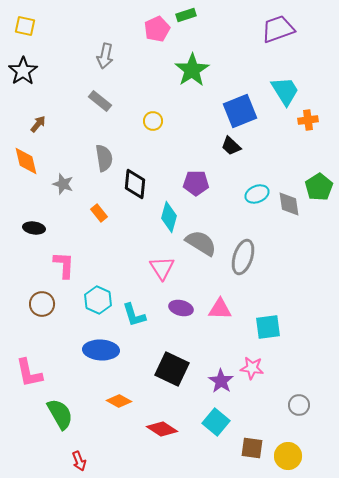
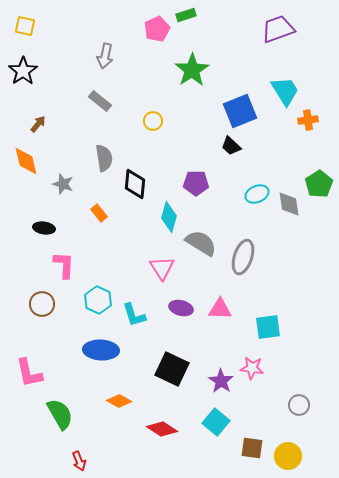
green pentagon at (319, 187): moved 3 px up
black ellipse at (34, 228): moved 10 px right
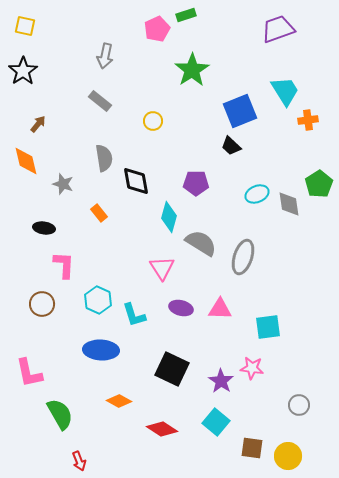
black diamond at (135, 184): moved 1 px right, 3 px up; rotated 16 degrees counterclockwise
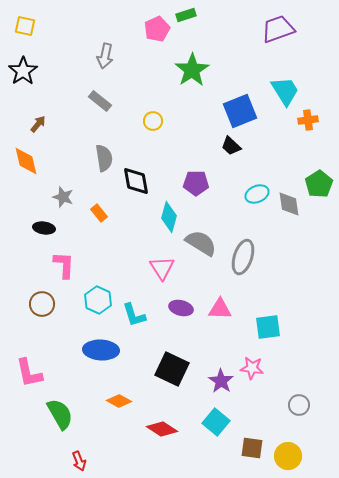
gray star at (63, 184): moved 13 px down
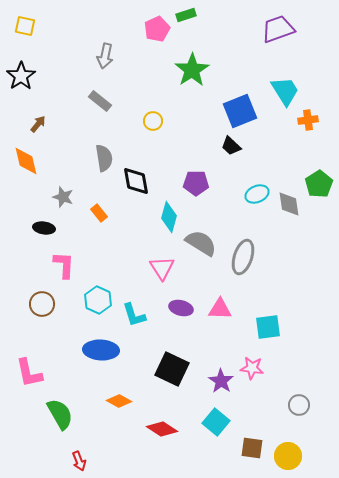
black star at (23, 71): moved 2 px left, 5 px down
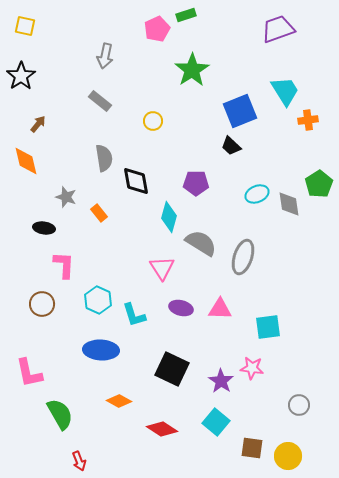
gray star at (63, 197): moved 3 px right
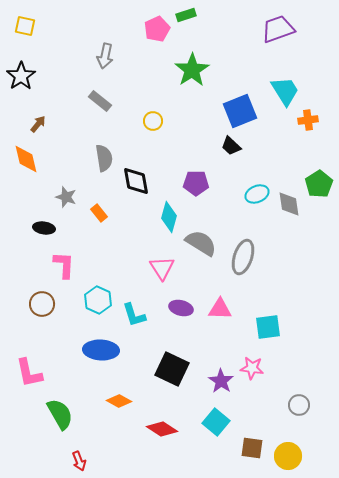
orange diamond at (26, 161): moved 2 px up
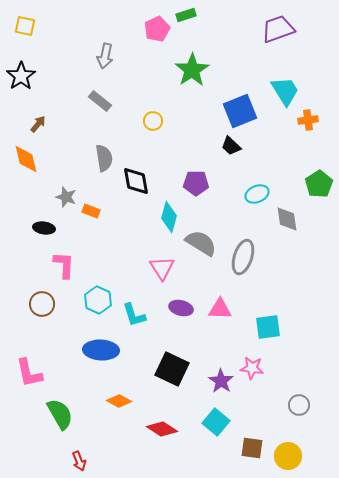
gray diamond at (289, 204): moved 2 px left, 15 px down
orange rectangle at (99, 213): moved 8 px left, 2 px up; rotated 30 degrees counterclockwise
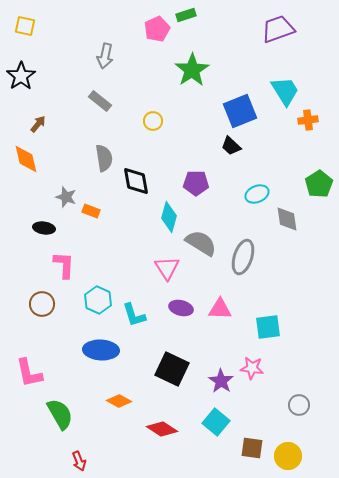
pink triangle at (162, 268): moved 5 px right
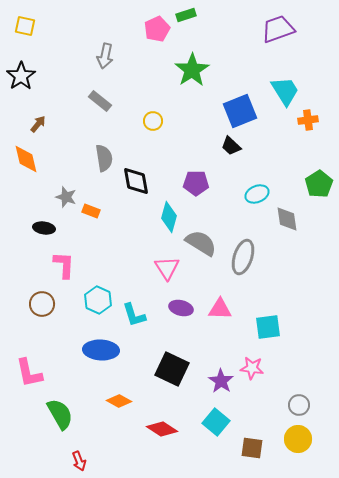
yellow circle at (288, 456): moved 10 px right, 17 px up
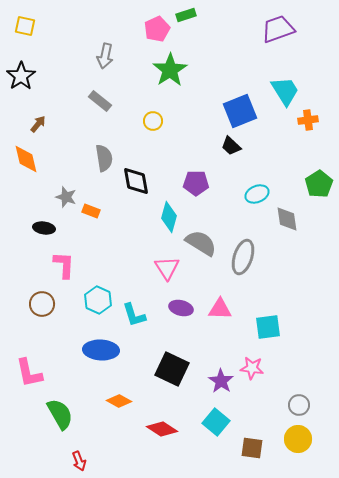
green star at (192, 70): moved 22 px left
